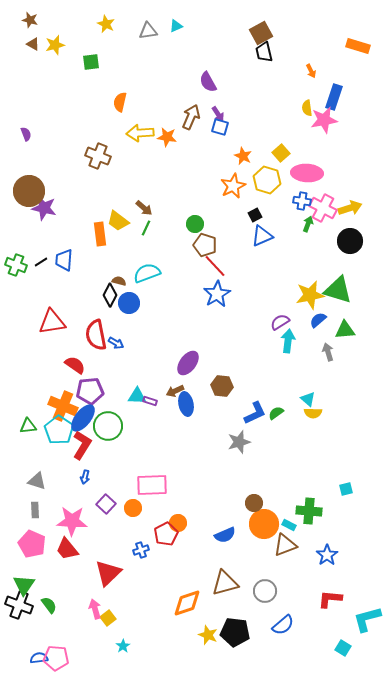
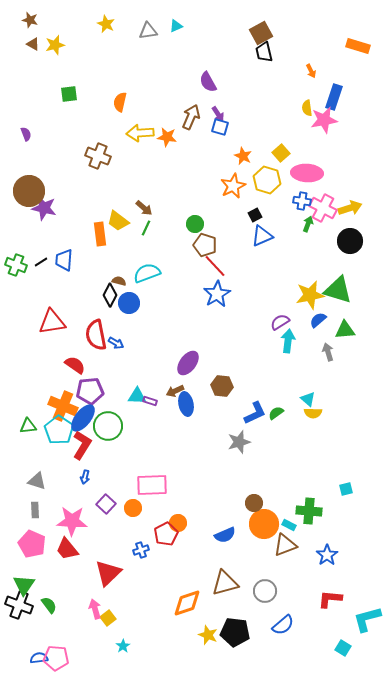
green square at (91, 62): moved 22 px left, 32 px down
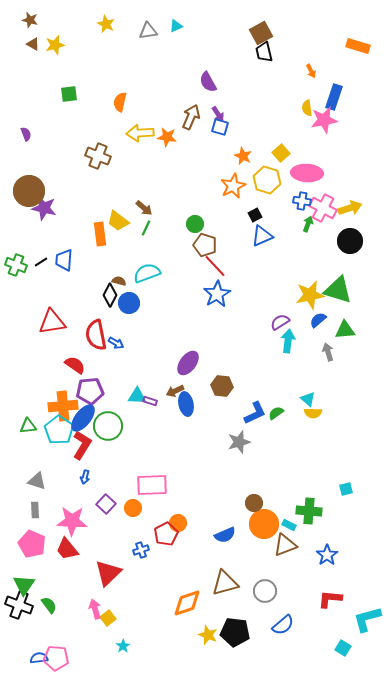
orange cross at (63, 406): rotated 28 degrees counterclockwise
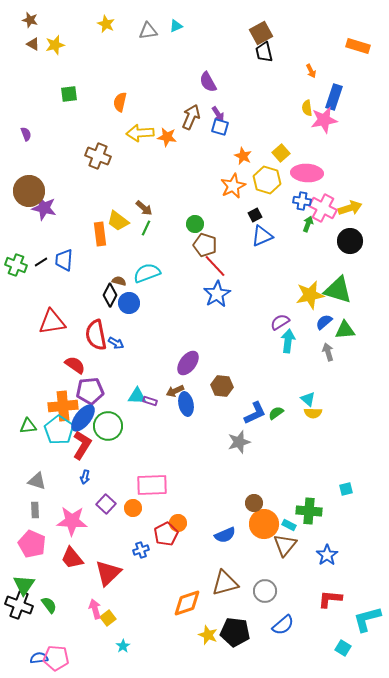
blue semicircle at (318, 320): moved 6 px right, 2 px down
brown triangle at (285, 545): rotated 30 degrees counterclockwise
red trapezoid at (67, 549): moved 5 px right, 9 px down
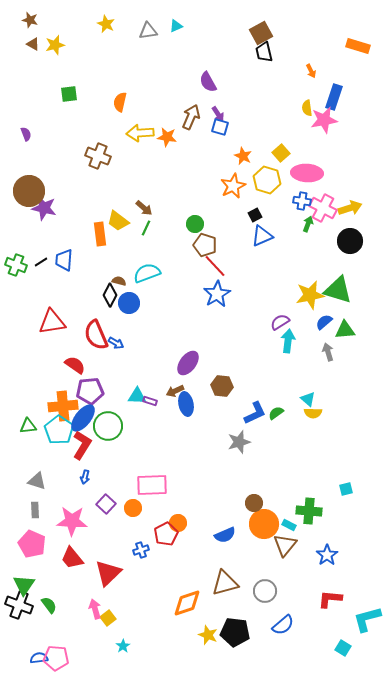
red semicircle at (96, 335): rotated 12 degrees counterclockwise
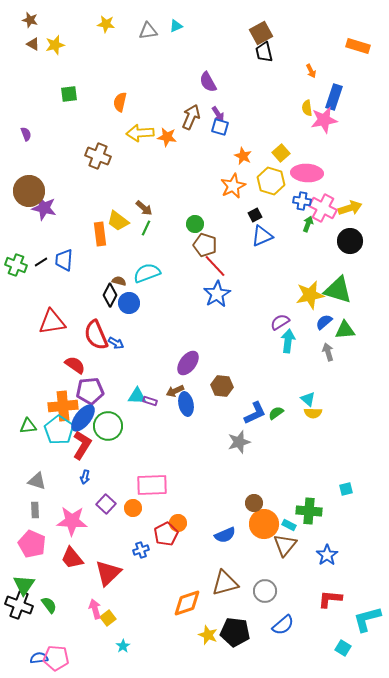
yellow star at (106, 24): rotated 18 degrees counterclockwise
yellow hexagon at (267, 180): moved 4 px right, 1 px down
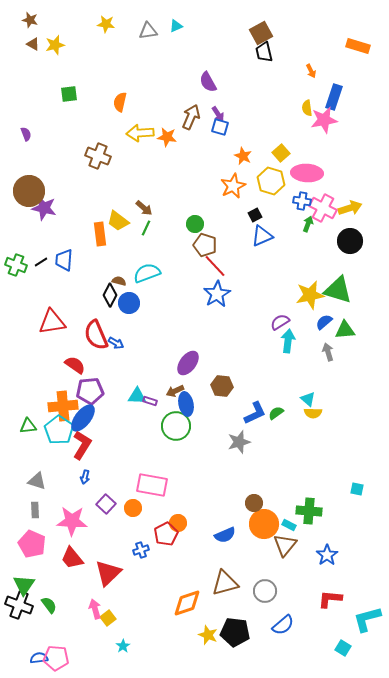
green circle at (108, 426): moved 68 px right
pink rectangle at (152, 485): rotated 12 degrees clockwise
cyan square at (346, 489): moved 11 px right; rotated 24 degrees clockwise
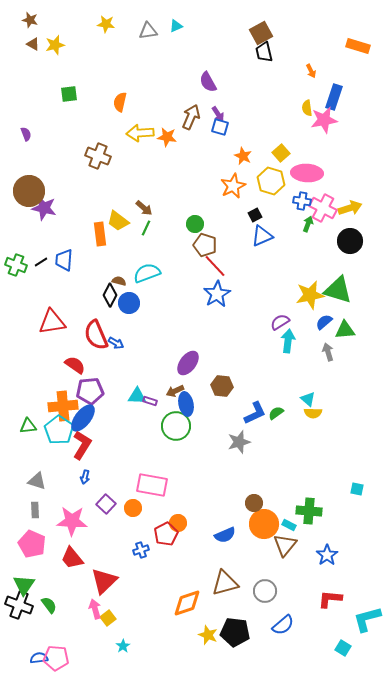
red triangle at (108, 573): moved 4 px left, 8 px down
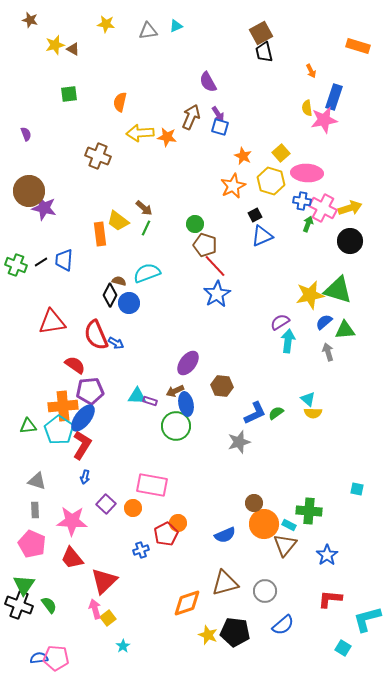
brown triangle at (33, 44): moved 40 px right, 5 px down
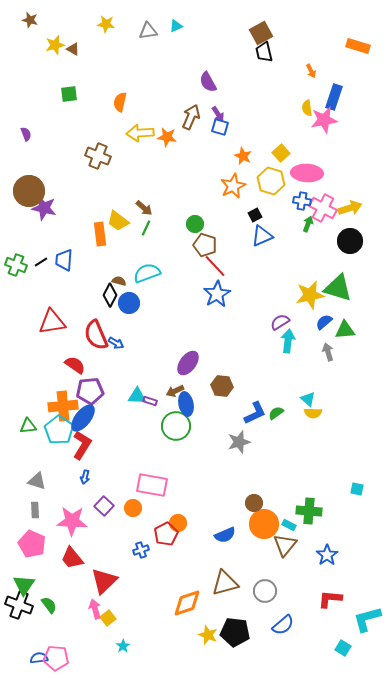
green triangle at (338, 290): moved 2 px up
purple square at (106, 504): moved 2 px left, 2 px down
